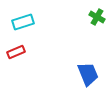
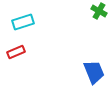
green cross: moved 2 px right, 6 px up
blue trapezoid: moved 6 px right, 2 px up
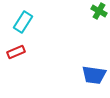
cyan rectangle: rotated 40 degrees counterclockwise
blue trapezoid: moved 3 px down; rotated 120 degrees clockwise
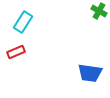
blue trapezoid: moved 4 px left, 2 px up
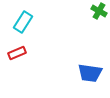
red rectangle: moved 1 px right, 1 px down
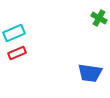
green cross: moved 7 px down
cyan rectangle: moved 9 px left, 11 px down; rotated 35 degrees clockwise
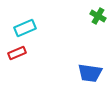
green cross: moved 1 px left, 2 px up
cyan rectangle: moved 11 px right, 5 px up
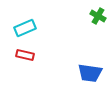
red rectangle: moved 8 px right, 2 px down; rotated 36 degrees clockwise
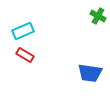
cyan rectangle: moved 2 px left, 3 px down
red rectangle: rotated 18 degrees clockwise
